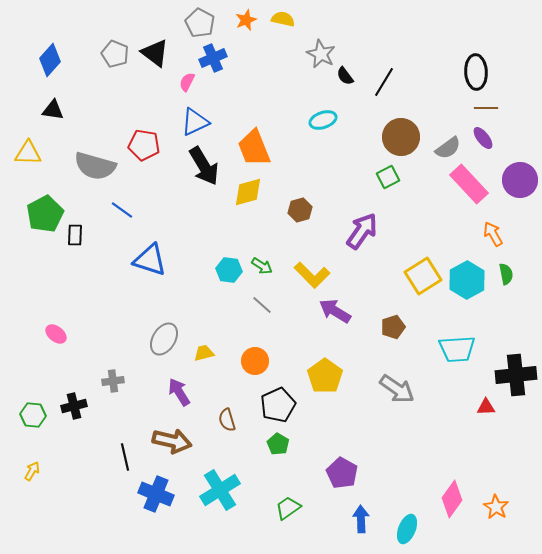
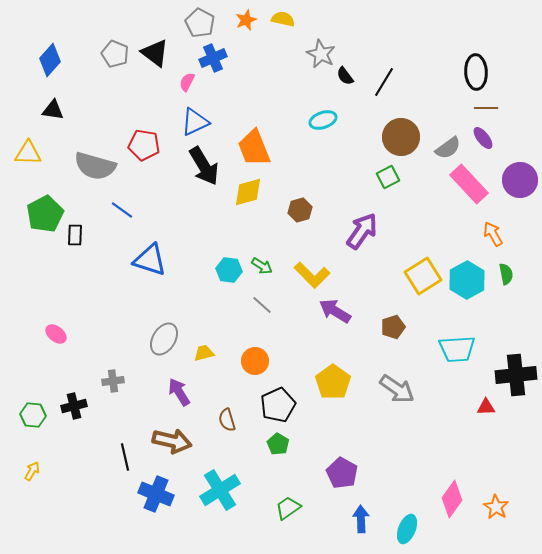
yellow pentagon at (325, 376): moved 8 px right, 6 px down
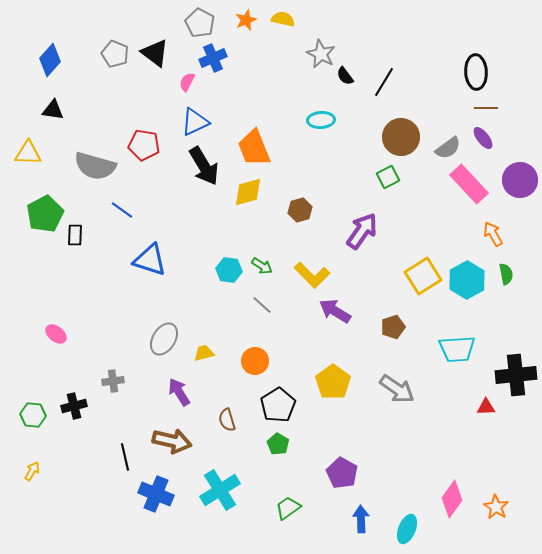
cyan ellipse at (323, 120): moved 2 px left; rotated 16 degrees clockwise
black pentagon at (278, 405): rotated 8 degrees counterclockwise
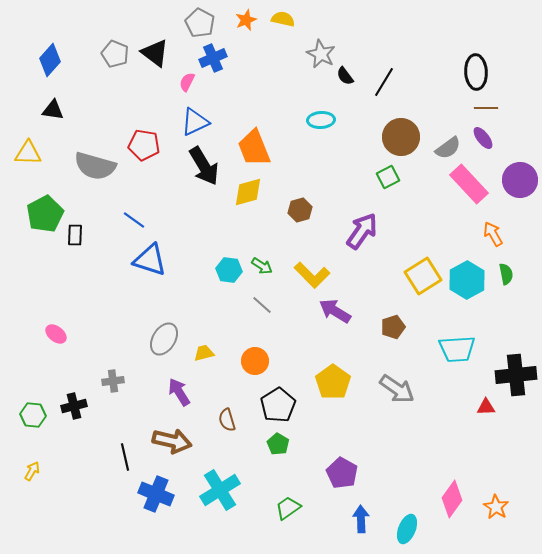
blue line at (122, 210): moved 12 px right, 10 px down
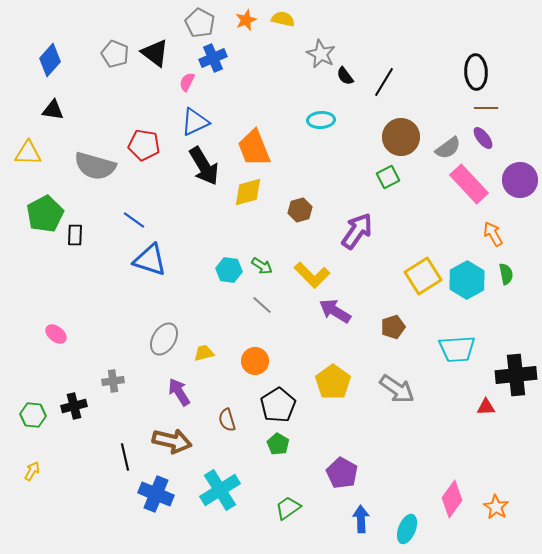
purple arrow at (362, 231): moved 5 px left
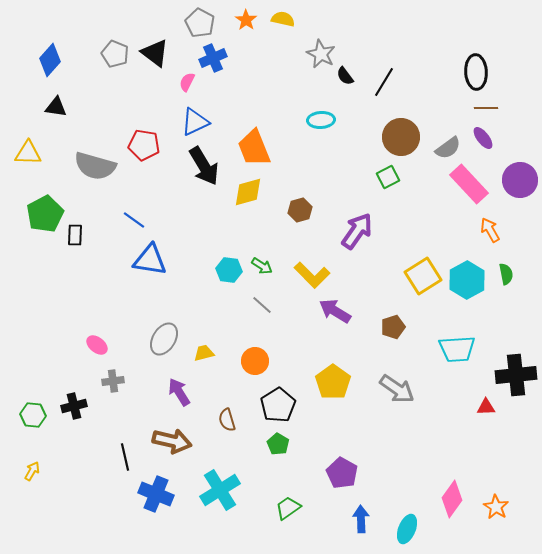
orange star at (246, 20): rotated 15 degrees counterclockwise
black triangle at (53, 110): moved 3 px right, 3 px up
orange arrow at (493, 234): moved 3 px left, 4 px up
blue triangle at (150, 260): rotated 9 degrees counterclockwise
pink ellipse at (56, 334): moved 41 px right, 11 px down
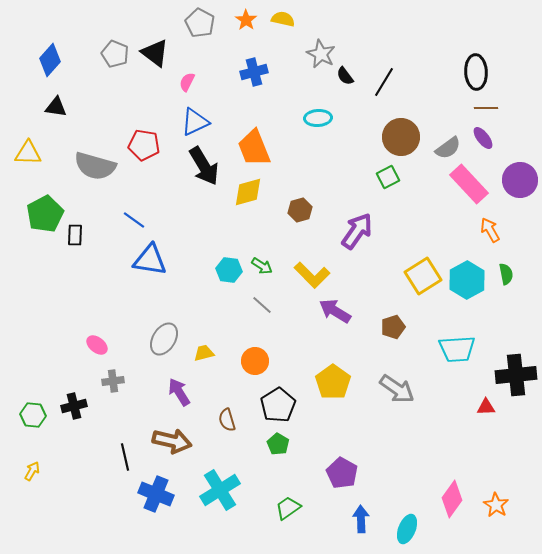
blue cross at (213, 58): moved 41 px right, 14 px down; rotated 8 degrees clockwise
cyan ellipse at (321, 120): moved 3 px left, 2 px up
orange star at (496, 507): moved 2 px up
